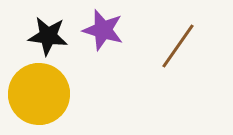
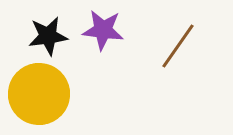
purple star: rotated 9 degrees counterclockwise
black star: rotated 15 degrees counterclockwise
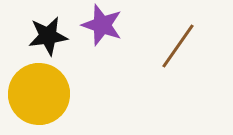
purple star: moved 1 px left, 5 px up; rotated 12 degrees clockwise
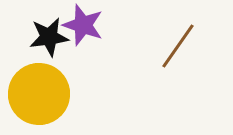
purple star: moved 19 px left
black star: moved 1 px right, 1 px down
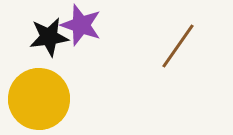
purple star: moved 2 px left
yellow circle: moved 5 px down
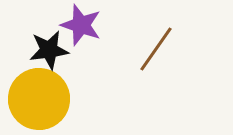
black star: moved 13 px down
brown line: moved 22 px left, 3 px down
